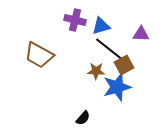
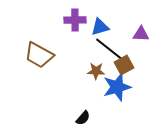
purple cross: rotated 15 degrees counterclockwise
blue triangle: moved 1 px left, 1 px down
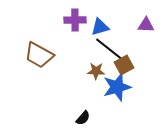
purple triangle: moved 5 px right, 9 px up
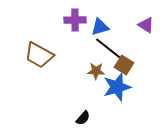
purple triangle: rotated 30 degrees clockwise
brown square: rotated 30 degrees counterclockwise
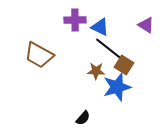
blue triangle: rotated 42 degrees clockwise
